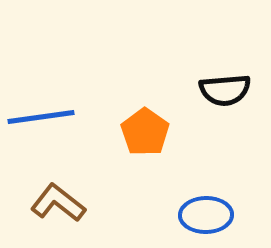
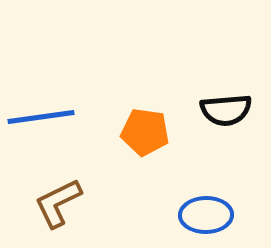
black semicircle: moved 1 px right, 20 px down
orange pentagon: rotated 27 degrees counterclockwise
brown L-shape: rotated 64 degrees counterclockwise
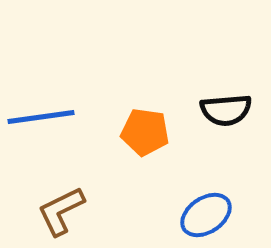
brown L-shape: moved 3 px right, 8 px down
blue ellipse: rotated 33 degrees counterclockwise
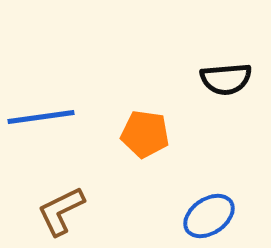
black semicircle: moved 31 px up
orange pentagon: moved 2 px down
blue ellipse: moved 3 px right, 1 px down
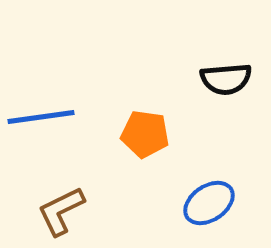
blue ellipse: moved 13 px up
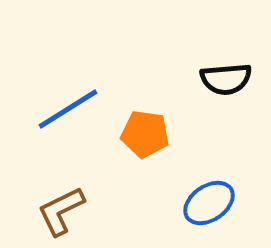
blue line: moved 27 px right, 8 px up; rotated 24 degrees counterclockwise
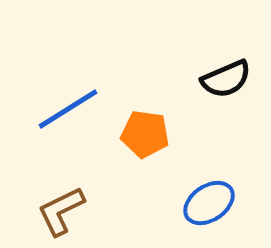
black semicircle: rotated 18 degrees counterclockwise
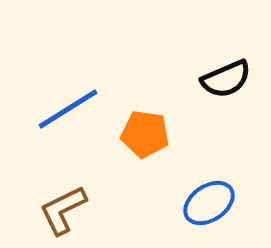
brown L-shape: moved 2 px right, 1 px up
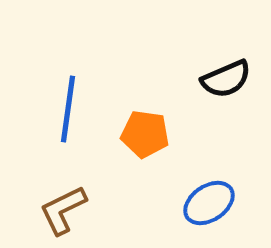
blue line: rotated 50 degrees counterclockwise
